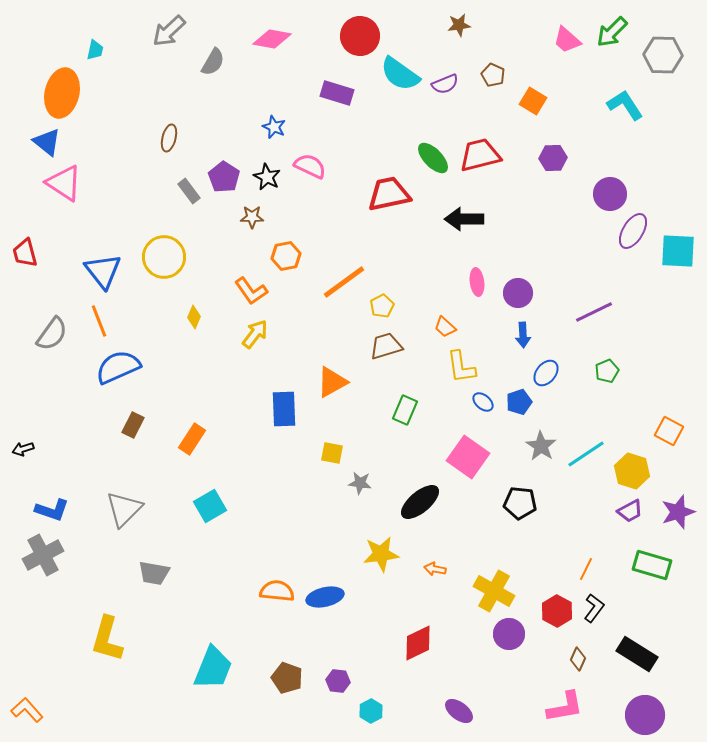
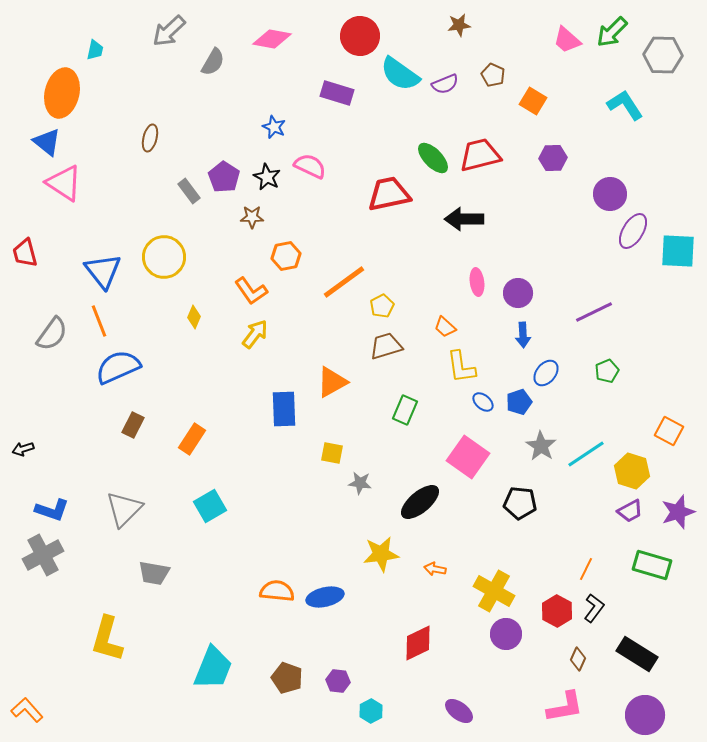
brown ellipse at (169, 138): moved 19 px left
purple circle at (509, 634): moved 3 px left
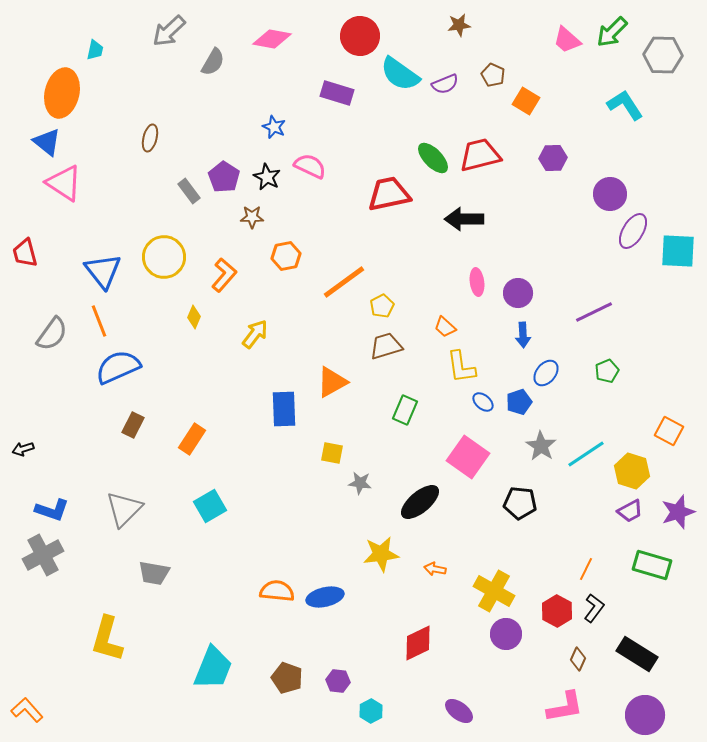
orange square at (533, 101): moved 7 px left
orange L-shape at (251, 291): moved 27 px left, 16 px up; rotated 104 degrees counterclockwise
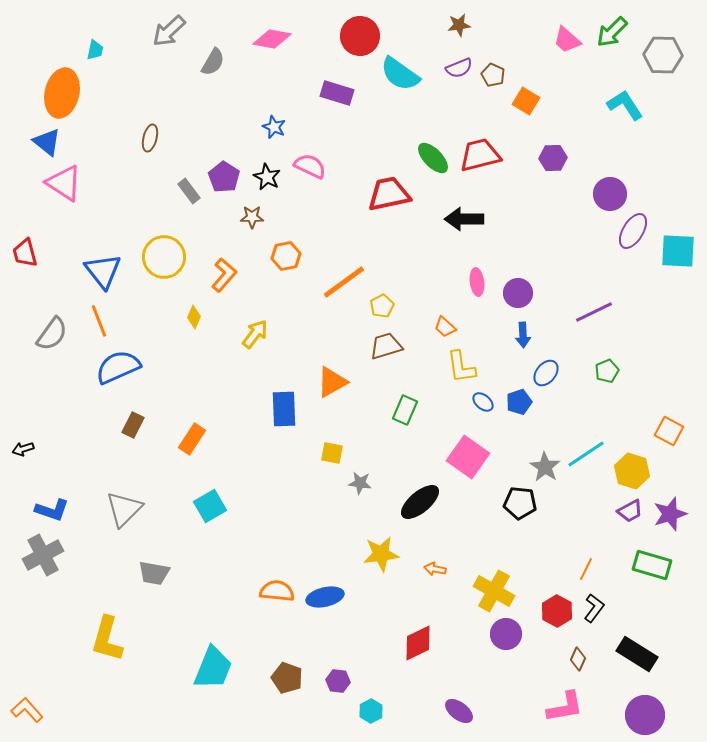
purple semicircle at (445, 84): moved 14 px right, 16 px up
gray star at (541, 446): moved 4 px right, 21 px down
purple star at (678, 512): moved 8 px left, 2 px down
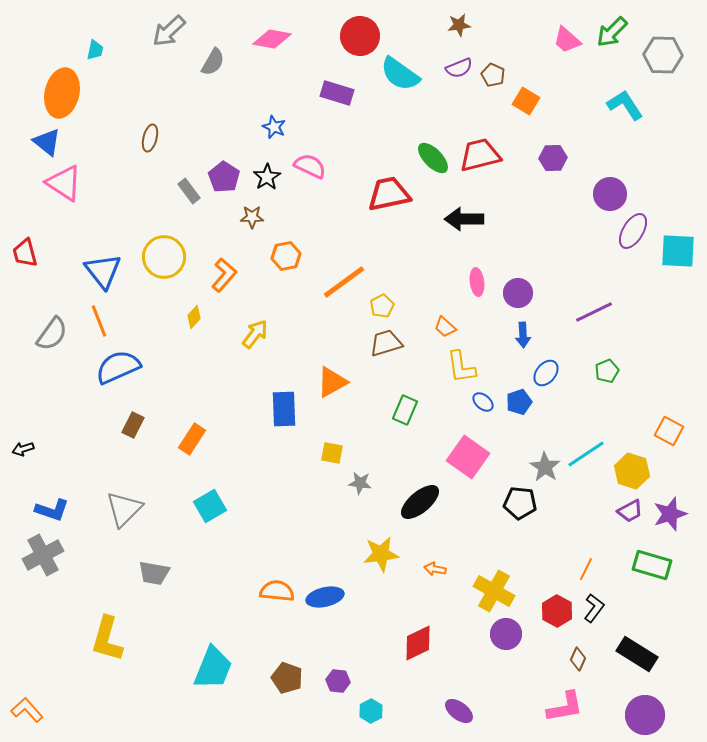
black star at (267, 177): rotated 12 degrees clockwise
yellow diamond at (194, 317): rotated 20 degrees clockwise
brown trapezoid at (386, 346): moved 3 px up
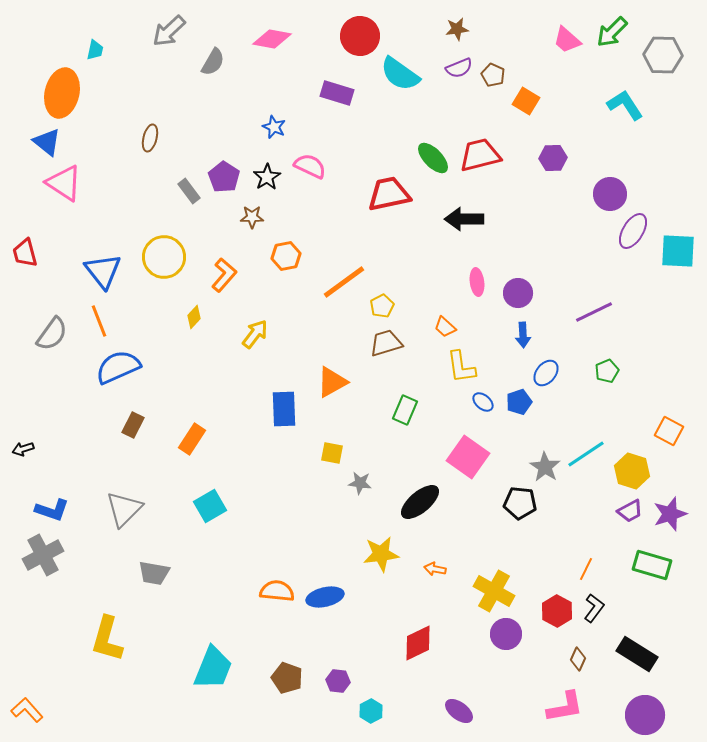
brown star at (459, 25): moved 2 px left, 4 px down
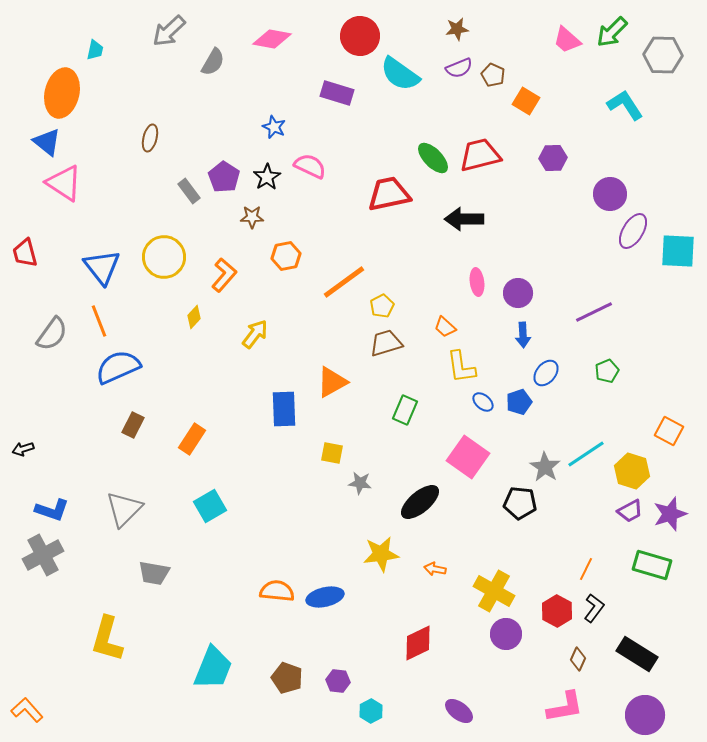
blue triangle at (103, 271): moved 1 px left, 4 px up
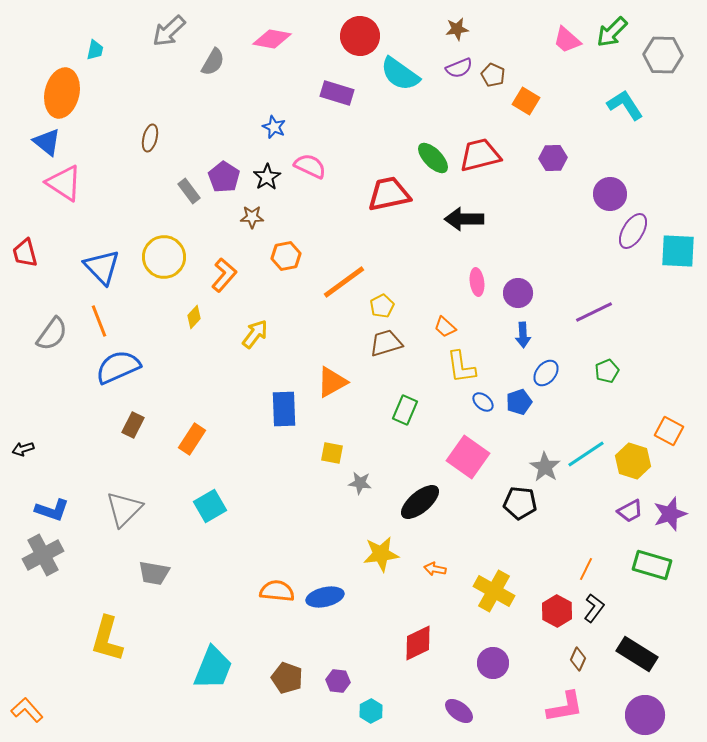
blue triangle at (102, 267): rotated 6 degrees counterclockwise
yellow hexagon at (632, 471): moved 1 px right, 10 px up
purple circle at (506, 634): moved 13 px left, 29 px down
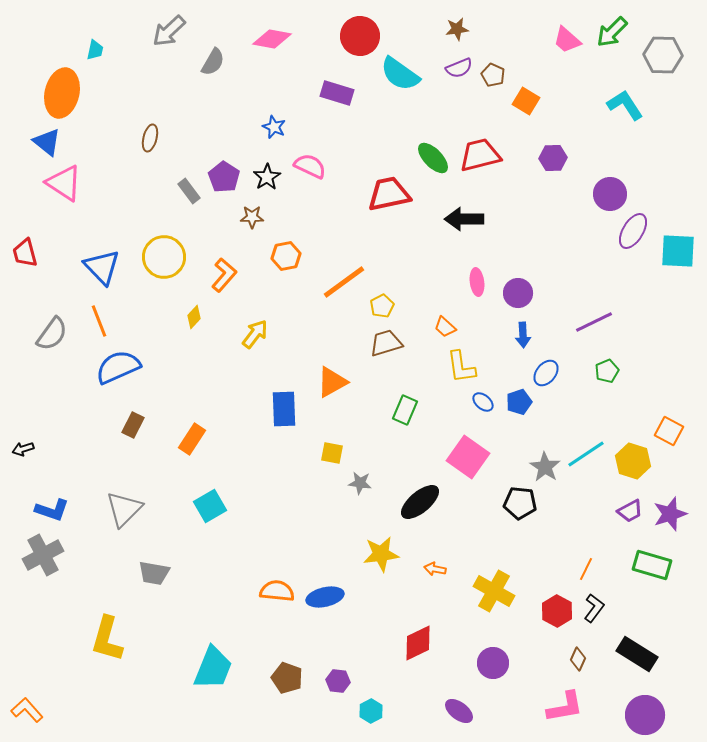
purple line at (594, 312): moved 10 px down
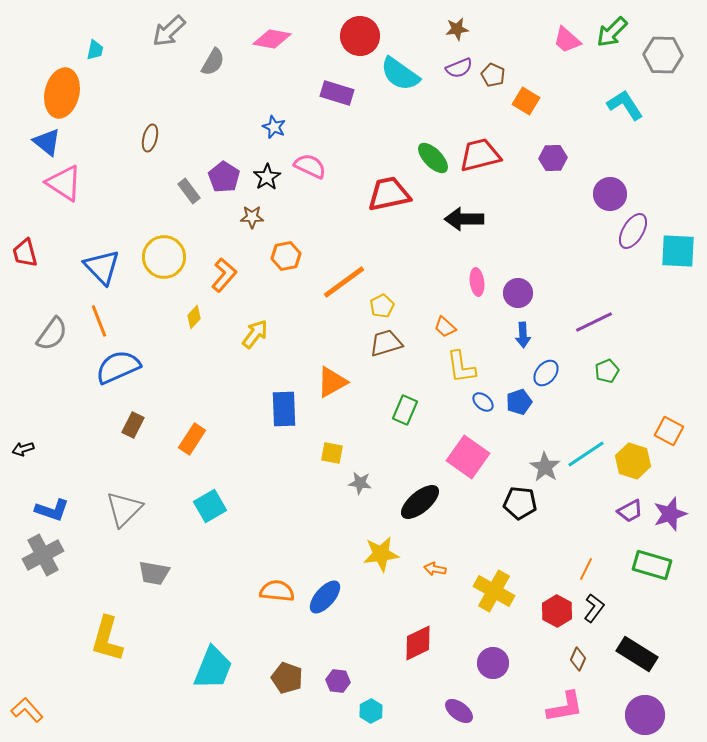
blue ellipse at (325, 597): rotated 36 degrees counterclockwise
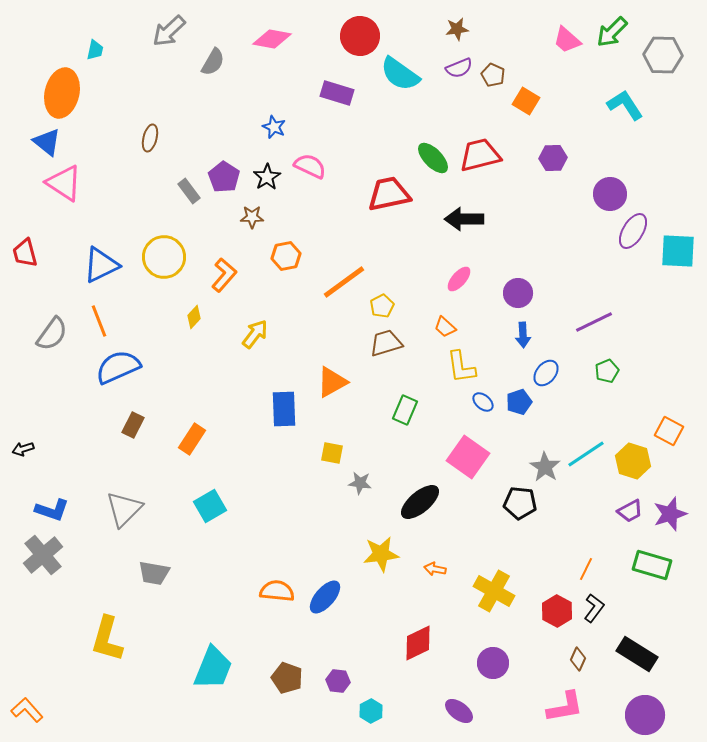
blue triangle at (102, 267): moved 1 px left, 2 px up; rotated 48 degrees clockwise
pink ellipse at (477, 282): moved 18 px left, 3 px up; rotated 48 degrees clockwise
gray cross at (43, 555): rotated 12 degrees counterclockwise
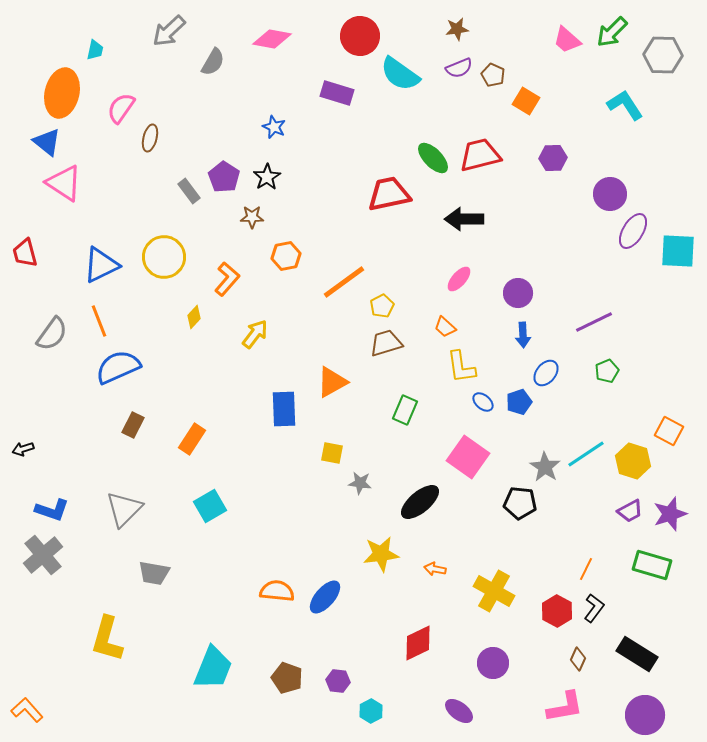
pink semicircle at (310, 166): moved 189 px left, 58 px up; rotated 80 degrees counterclockwise
orange L-shape at (224, 275): moved 3 px right, 4 px down
